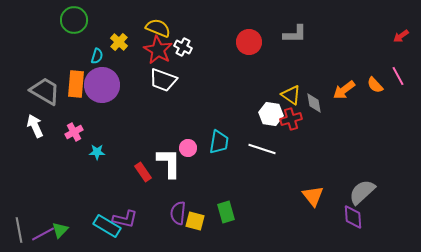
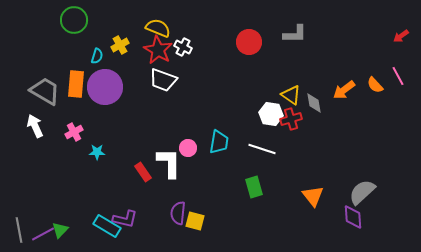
yellow cross: moved 1 px right, 3 px down; rotated 18 degrees clockwise
purple circle: moved 3 px right, 2 px down
green rectangle: moved 28 px right, 25 px up
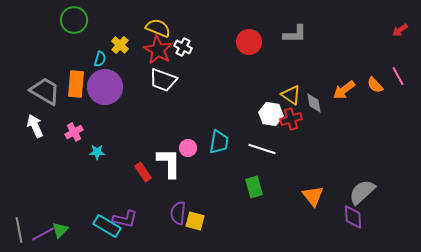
red arrow: moved 1 px left, 6 px up
yellow cross: rotated 18 degrees counterclockwise
cyan semicircle: moved 3 px right, 3 px down
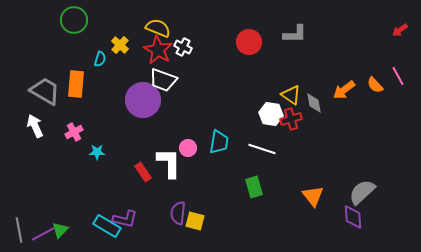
purple circle: moved 38 px right, 13 px down
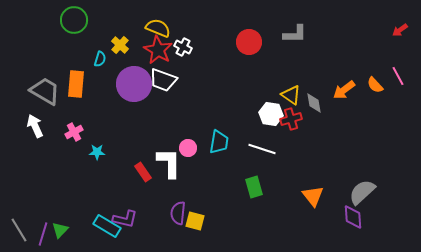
purple circle: moved 9 px left, 16 px up
gray line: rotated 20 degrees counterclockwise
purple line: rotated 45 degrees counterclockwise
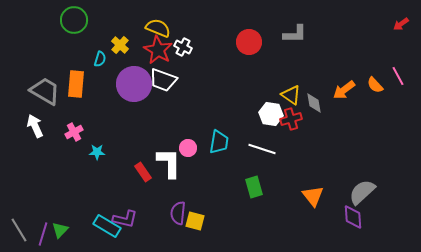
red arrow: moved 1 px right, 6 px up
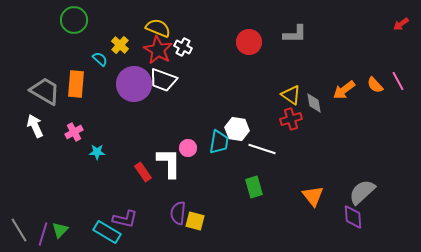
cyan semicircle: rotated 63 degrees counterclockwise
pink line: moved 5 px down
white hexagon: moved 34 px left, 15 px down
cyan rectangle: moved 6 px down
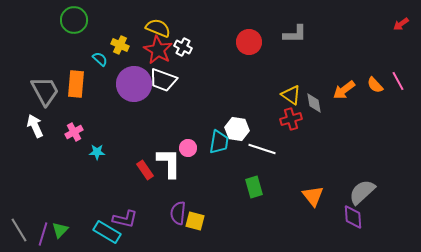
yellow cross: rotated 18 degrees counterclockwise
gray trapezoid: rotated 32 degrees clockwise
red rectangle: moved 2 px right, 2 px up
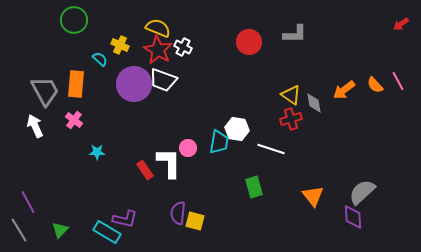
pink cross: moved 12 px up; rotated 24 degrees counterclockwise
white line: moved 9 px right
purple line: moved 15 px left, 32 px up; rotated 45 degrees counterclockwise
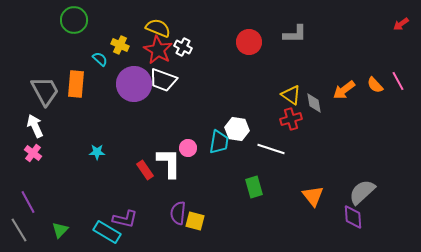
pink cross: moved 41 px left, 33 px down
